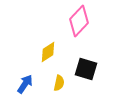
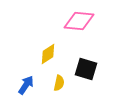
pink diamond: rotated 52 degrees clockwise
yellow diamond: moved 2 px down
blue arrow: moved 1 px right, 1 px down
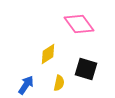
pink diamond: moved 3 px down; rotated 48 degrees clockwise
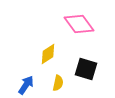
yellow semicircle: moved 1 px left
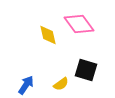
yellow diamond: moved 19 px up; rotated 70 degrees counterclockwise
black square: moved 1 px down
yellow semicircle: moved 3 px right, 1 px down; rotated 42 degrees clockwise
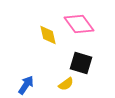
black square: moved 5 px left, 7 px up
yellow semicircle: moved 5 px right
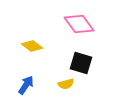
yellow diamond: moved 16 px left, 11 px down; rotated 40 degrees counterclockwise
yellow semicircle: rotated 21 degrees clockwise
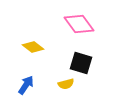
yellow diamond: moved 1 px right, 1 px down
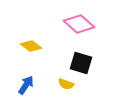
pink diamond: rotated 12 degrees counterclockwise
yellow diamond: moved 2 px left, 1 px up
yellow semicircle: rotated 35 degrees clockwise
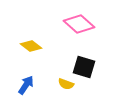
black square: moved 3 px right, 4 px down
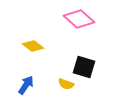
pink diamond: moved 5 px up
yellow diamond: moved 2 px right
